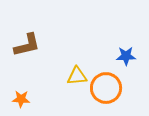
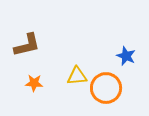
blue star: rotated 24 degrees clockwise
orange star: moved 13 px right, 16 px up
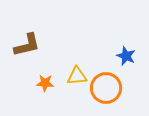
orange star: moved 11 px right
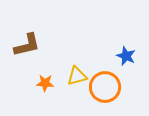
yellow triangle: rotated 10 degrees counterclockwise
orange circle: moved 1 px left, 1 px up
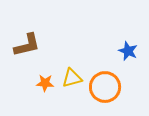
blue star: moved 2 px right, 5 px up
yellow triangle: moved 5 px left, 2 px down
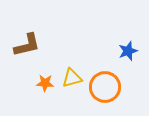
blue star: rotated 30 degrees clockwise
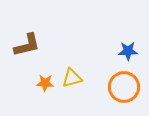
blue star: rotated 18 degrees clockwise
orange circle: moved 19 px right
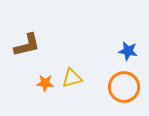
blue star: rotated 12 degrees clockwise
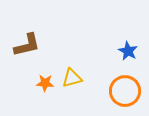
blue star: rotated 18 degrees clockwise
orange circle: moved 1 px right, 4 px down
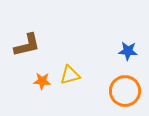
blue star: rotated 24 degrees counterclockwise
yellow triangle: moved 2 px left, 3 px up
orange star: moved 3 px left, 2 px up
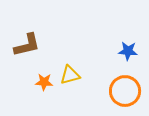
orange star: moved 2 px right, 1 px down
